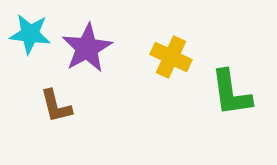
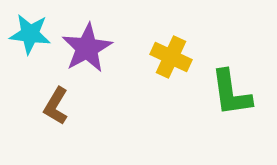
brown L-shape: rotated 45 degrees clockwise
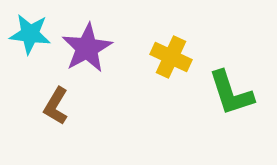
green L-shape: rotated 10 degrees counterclockwise
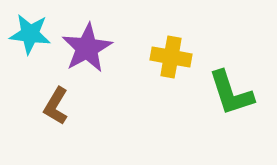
yellow cross: rotated 15 degrees counterclockwise
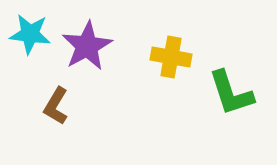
purple star: moved 2 px up
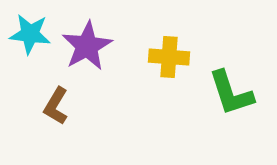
yellow cross: moved 2 px left; rotated 6 degrees counterclockwise
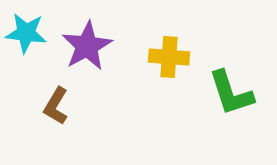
cyan star: moved 4 px left, 1 px up
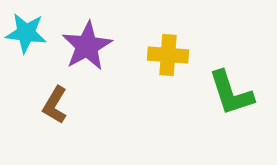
yellow cross: moved 1 px left, 2 px up
brown L-shape: moved 1 px left, 1 px up
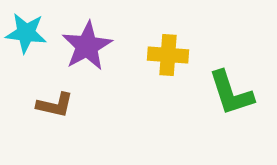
brown L-shape: rotated 108 degrees counterclockwise
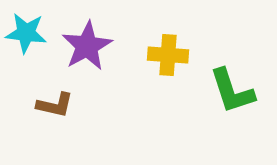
green L-shape: moved 1 px right, 2 px up
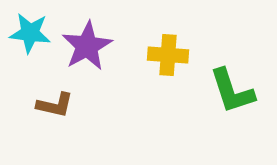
cyan star: moved 4 px right
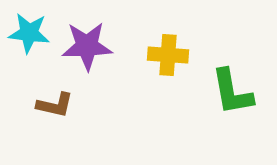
cyan star: moved 1 px left
purple star: rotated 27 degrees clockwise
green L-shape: moved 1 px down; rotated 8 degrees clockwise
